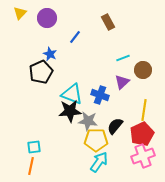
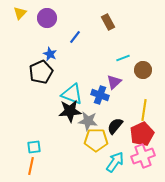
purple triangle: moved 8 px left
cyan arrow: moved 16 px right
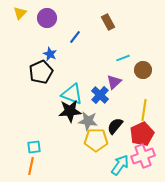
blue cross: rotated 24 degrees clockwise
cyan arrow: moved 5 px right, 3 px down
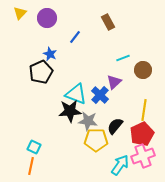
cyan triangle: moved 4 px right
cyan square: rotated 32 degrees clockwise
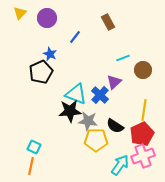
black semicircle: rotated 96 degrees counterclockwise
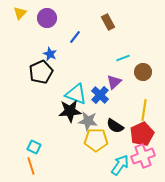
brown circle: moved 2 px down
orange line: rotated 30 degrees counterclockwise
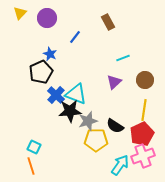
brown circle: moved 2 px right, 8 px down
blue cross: moved 44 px left
gray star: rotated 24 degrees counterclockwise
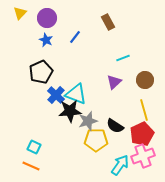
blue star: moved 4 px left, 14 px up
yellow line: rotated 25 degrees counterclockwise
orange line: rotated 48 degrees counterclockwise
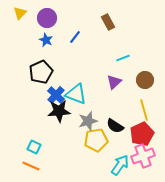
black star: moved 11 px left
yellow pentagon: rotated 10 degrees counterclockwise
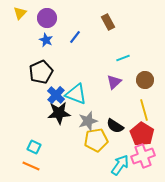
black star: moved 2 px down
red pentagon: rotated 15 degrees counterclockwise
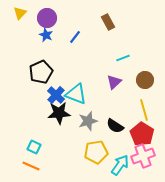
blue star: moved 5 px up
yellow pentagon: moved 12 px down
